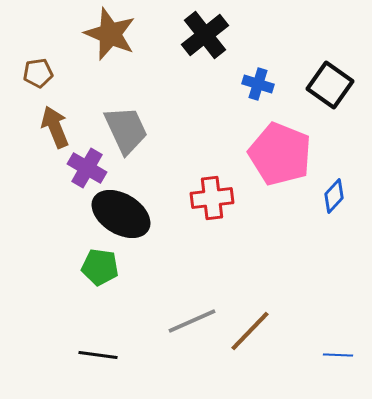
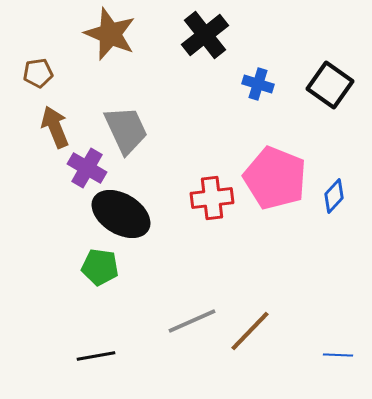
pink pentagon: moved 5 px left, 24 px down
black line: moved 2 px left, 1 px down; rotated 18 degrees counterclockwise
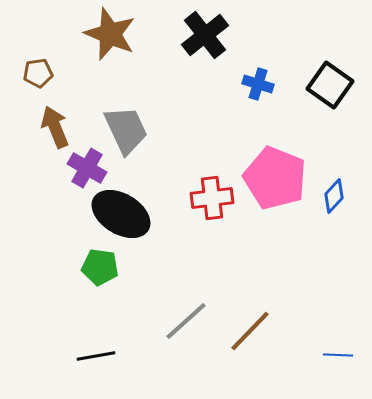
gray line: moved 6 px left; rotated 18 degrees counterclockwise
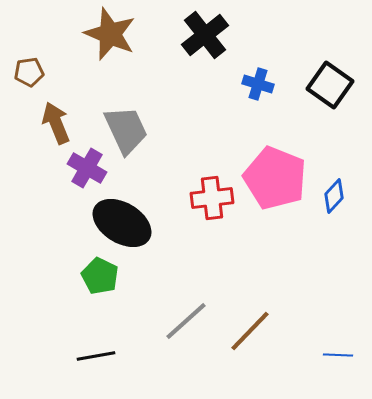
brown pentagon: moved 9 px left, 1 px up
brown arrow: moved 1 px right, 4 px up
black ellipse: moved 1 px right, 9 px down
green pentagon: moved 9 px down; rotated 18 degrees clockwise
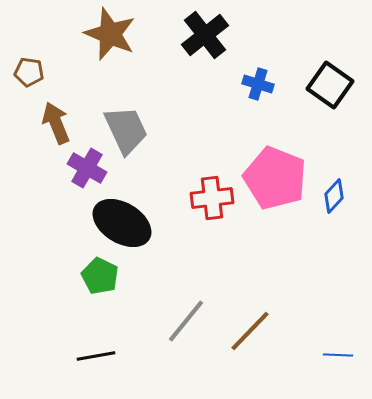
brown pentagon: rotated 16 degrees clockwise
gray line: rotated 9 degrees counterclockwise
